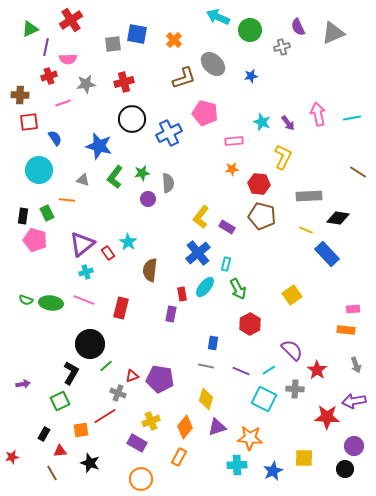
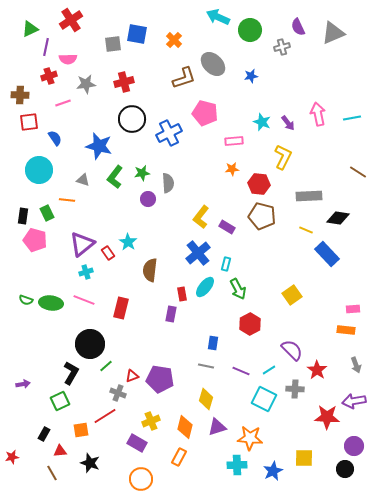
orange diamond at (185, 427): rotated 25 degrees counterclockwise
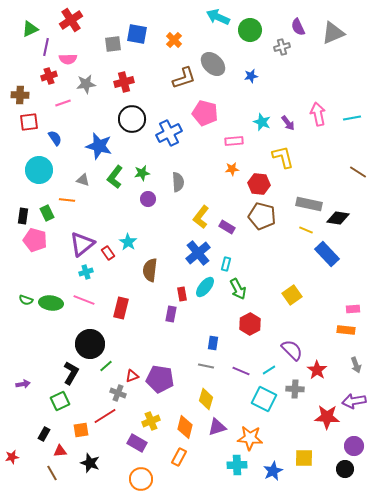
yellow L-shape at (283, 157): rotated 40 degrees counterclockwise
gray semicircle at (168, 183): moved 10 px right, 1 px up
gray rectangle at (309, 196): moved 8 px down; rotated 15 degrees clockwise
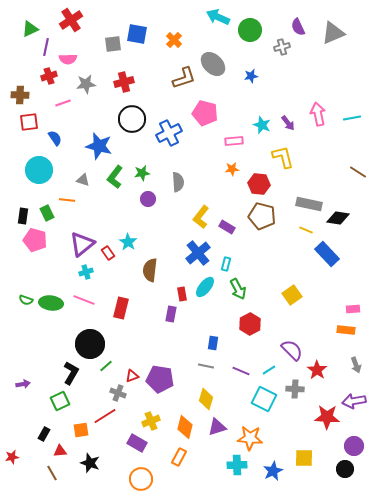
cyan star at (262, 122): moved 3 px down
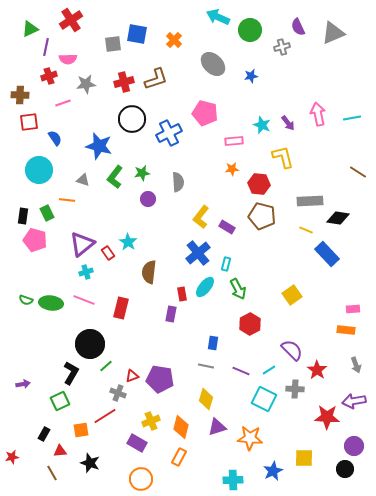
brown L-shape at (184, 78): moved 28 px left, 1 px down
gray rectangle at (309, 204): moved 1 px right, 3 px up; rotated 15 degrees counterclockwise
brown semicircle at (150, 270): moved 1 px left, 2 px down
orange diamond at (185, 427): moved 4 px left
cyan cross at (237, 465): moved 4 px left, 15 px down
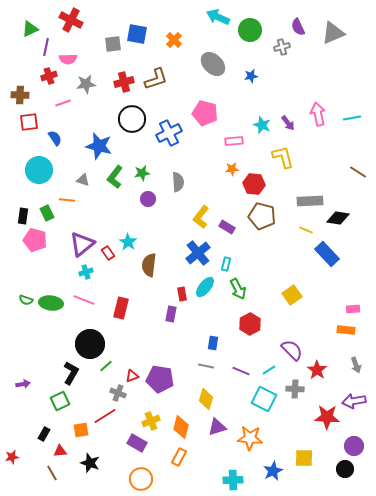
red cross at (71, 20): rotated 30 degrees counterclockwise
red hexagon at (259, 184): moved 5 px left
brown semicircle at (149, 272): moved 7 px up
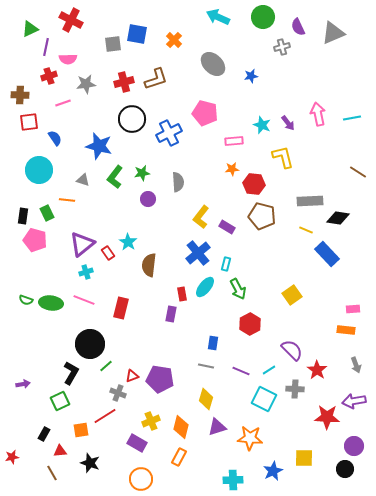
green circle at (250, 30): moved 13 px right, 13 px up
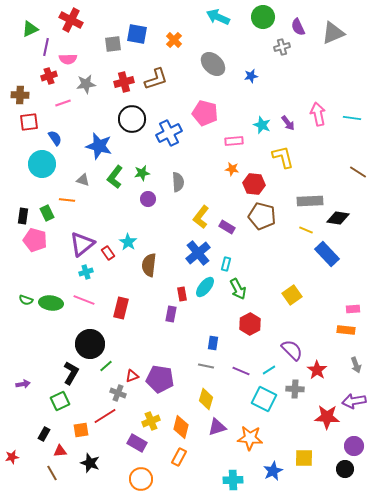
cyan line at (352, 118): rotated 18 degrees clockwise
orange star at (232, 169): rotated 16 degrees clockwise
cyan circle at (39, 170): moved 3 px right, 6 px up
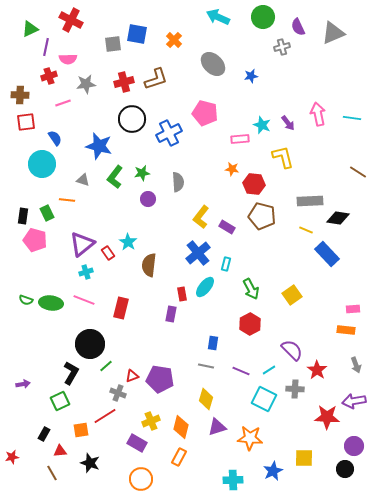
red square at (29, 122): moved 3 px left
pink rectangle at (234, 141): moved 6 px right, 2 px up
green arrow at (238, 289): moved 13 px right
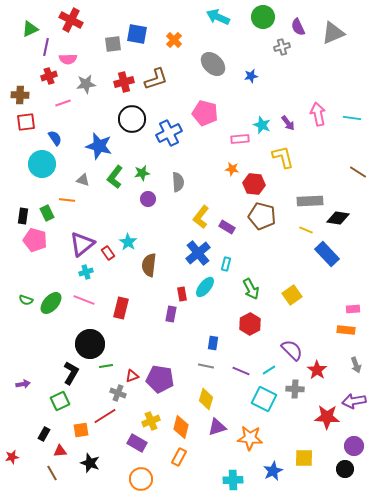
green ellipse at (51, 303): rotated 55 degrees counterclockwise
green line at (106, 366): rotated 32 degrees clockwise
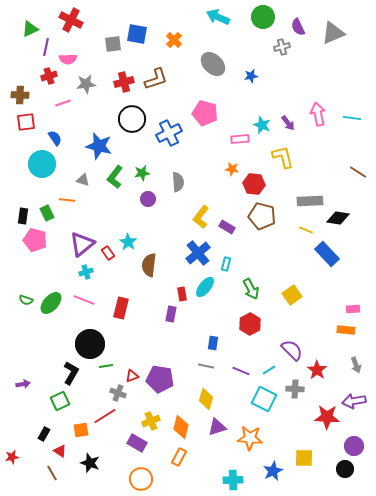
red triangle at (60, 451): rotated 40 degrees clockwise
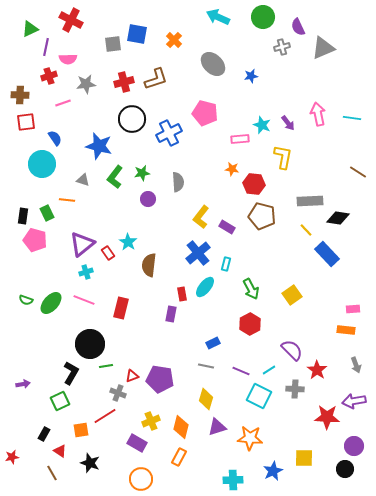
gray triangle at (333, 33): moved 10 px left, 15 px down
yellow L-shape at (283, 157): rotated 25 degrees clockwise
yellow line at (306, 230): rotated 24 degrees clockwise
blue rectangle at (213, 343): rotated 56 degrees clockwise
cyan square at (264, 399): moved 5 px left, 3 px up
